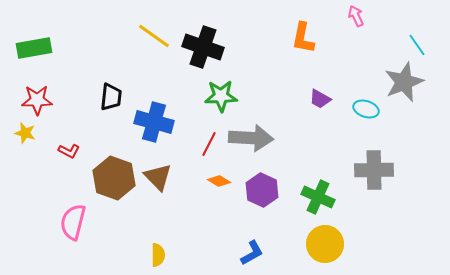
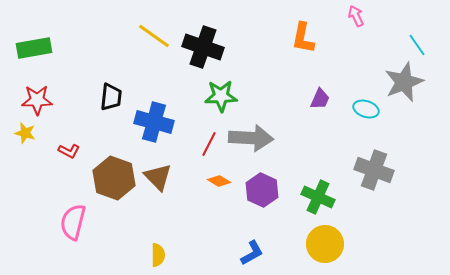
purple trapezoid: rotated 95 degrees counterclockwise
gray cross: rotated 21 degrees clockwise
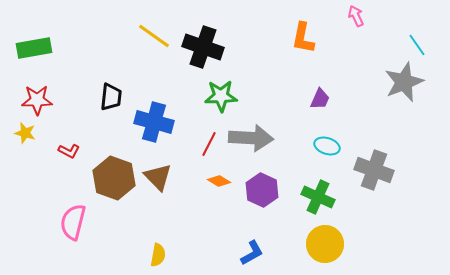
cyan ellipse: moved 39 px left, 37 px down
yellow semicircle: rotated 10 degrees clockwise
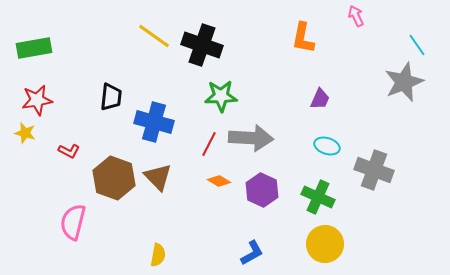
black cross: moved 1 px left, 2 px up
red star: rotated 8 degrees counterclockwise
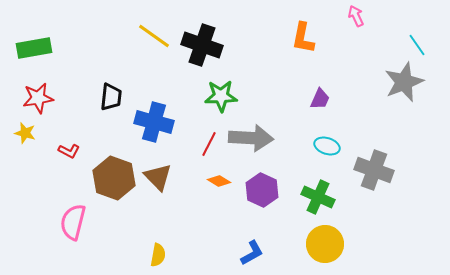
red star: moved 1 px right, 2 px up
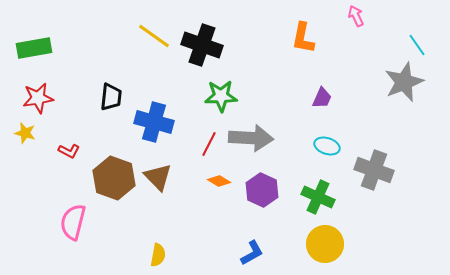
purple trapezoid: moved 2 px right, 1 px up
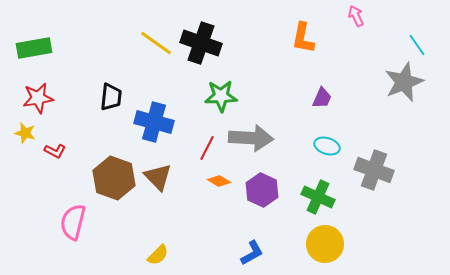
yellow line: moved 2 px right, 7 px down
black cross: moved 1 px left, 2 px up
red line: moved 2 px left, 4 px down
red L-shape: moved 14 px left
yellow semicircle: rotated 35 degrees clockwise
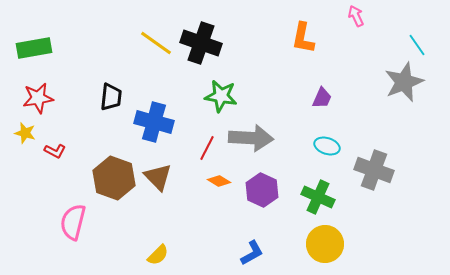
green star: rotated 12 degrees clockwise
